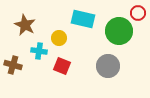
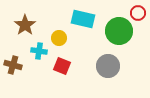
brown star: rotated 10 degrees clockwise
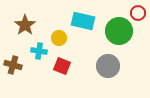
cyan rectangle: moved 2 px down
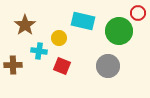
brown cross: rotated 18 degrees counterclockwise
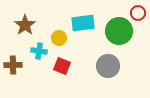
cyan rectangle: moved 2 px down; rotated 20 degrees counterclockwise
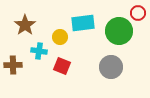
yellow circle: moved 1 px right, 1 px up
gray circle: moved 3 px right, 1 px down
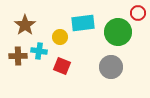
green circle: moved 1 px left, 1 px down
brown cross: moved 5 px right, 9 px up
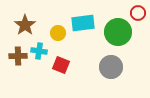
yellow circle: moved 2 px left, 4 px up
red square: moved 1 px left, 1 px up
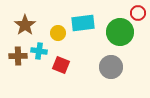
green circle: moved 2 px right
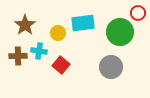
red square: rotated 18 degrees clockwise
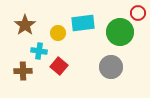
brown cross: moved 5 px right, 15 px down
red square: moved 2 px left, 1 px down
